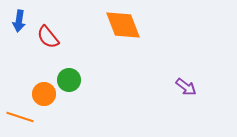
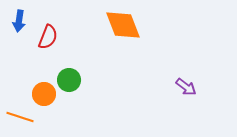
red semicircle: rotated 120 degrees counterclockwise
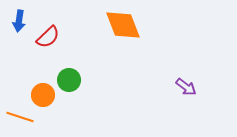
red semicircle: rotated 25 degrees clockwise
orange circle: moved 1 px left, 1 px down
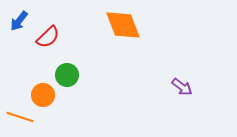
blue arrow: rotated 30 degrees clockwise
green circle: moved 2 px left, 5 px up
purple arrow: moved 4 px left
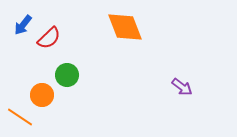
blue arrow: moved 4 px right, 4 px down
orange diamond: moved 2 px right, 2 px down
red semicircle: moved 1 px right, 1 px down
orange circle: moved 1 px left
orange line: rotated 16 degrees clockwise
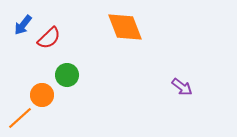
orange line: moved 1 px down; rotated 76 degrees counterclockwise
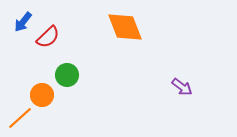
blue arrow: moved 3 px up
red semicircle: moved 1 px left, 1 px up
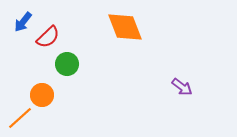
green circle: moved 11 px up
